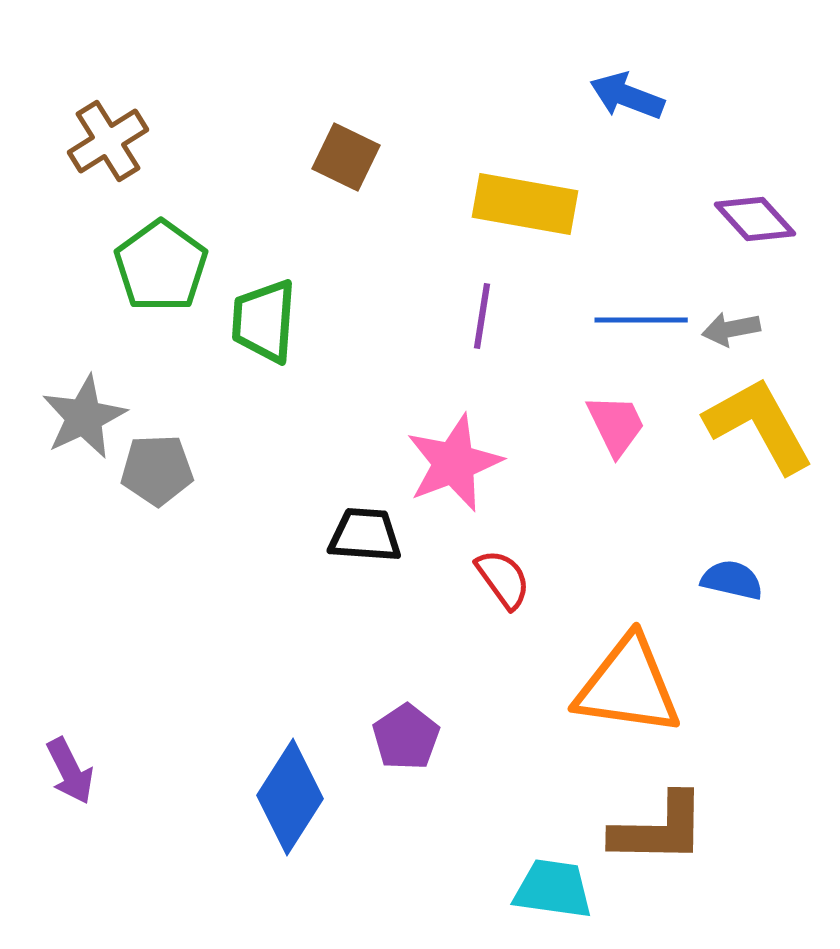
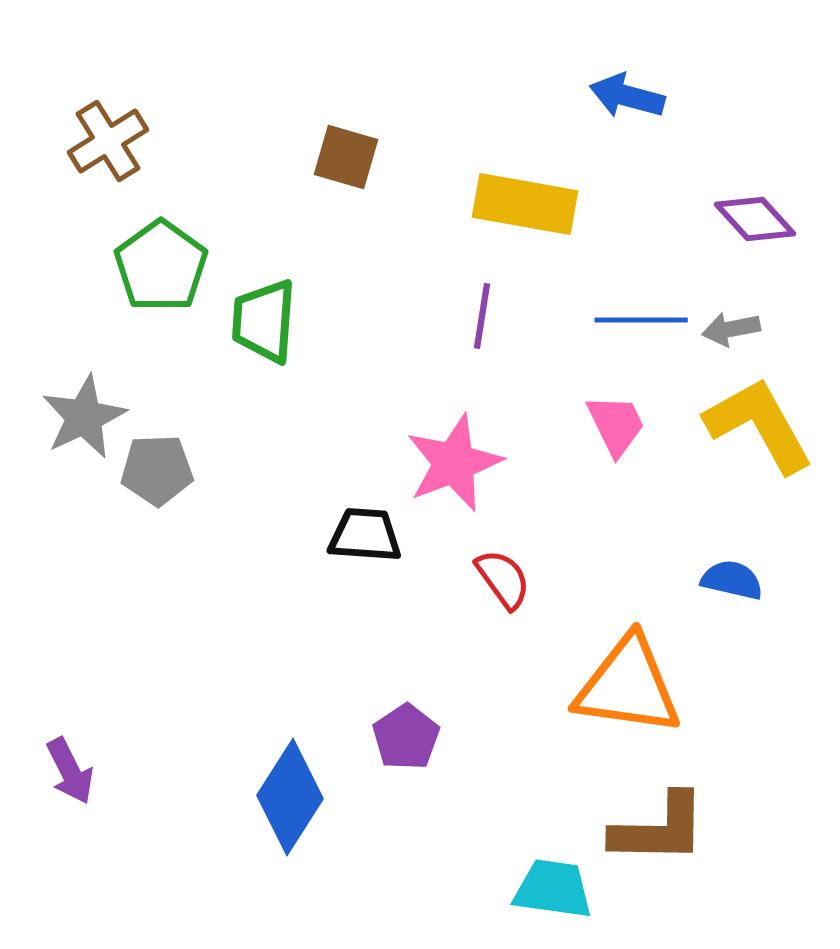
blue arrow: rotated 6 degrees counterclockwise
brown square: rotated 10 degrees counterclockwise
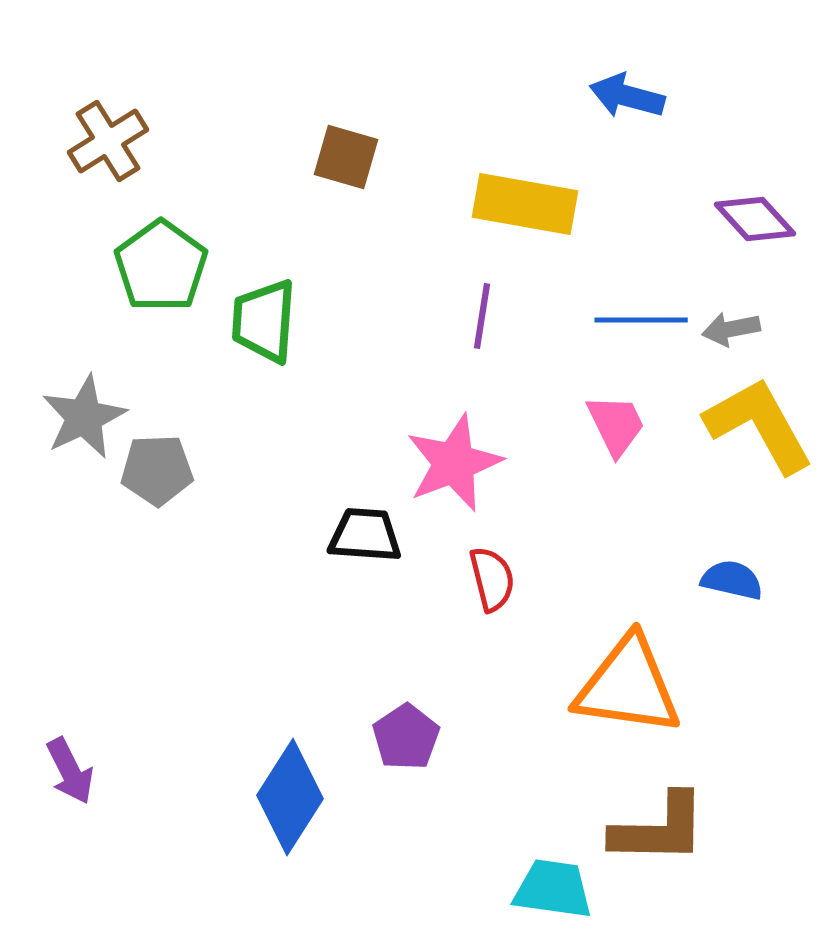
red semicircle: moved 11 px left; rotated 22 degrees clockwise
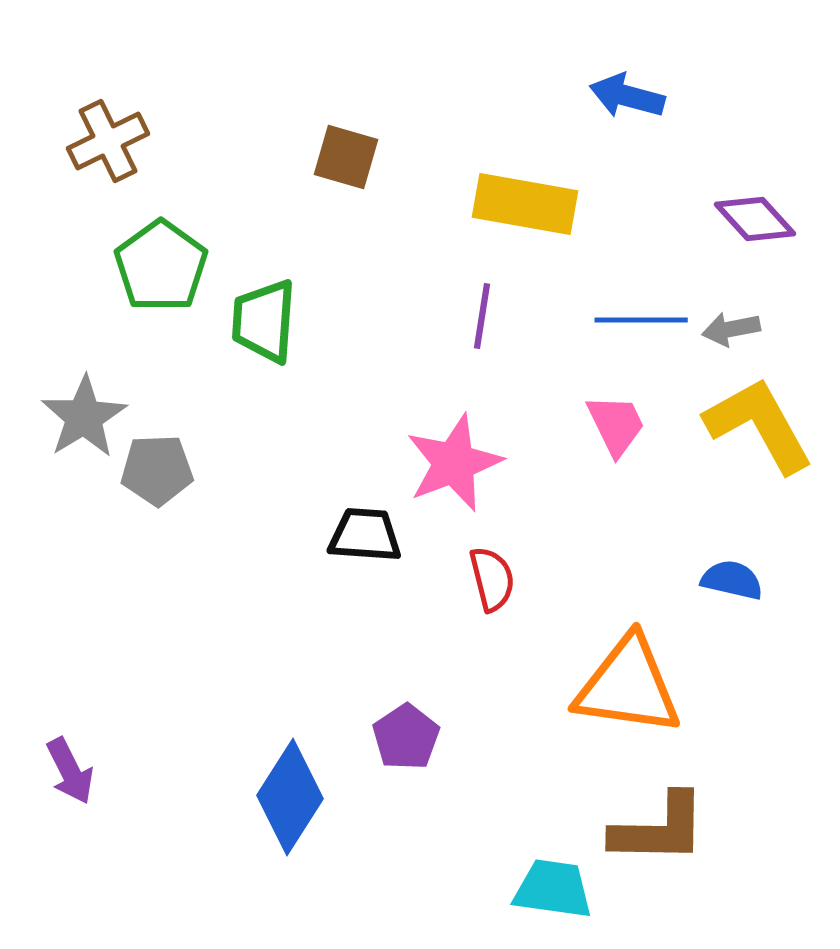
brown cross: rotated 6 degrees clockwise
gray star: rotated 6 degrees counterclockwise
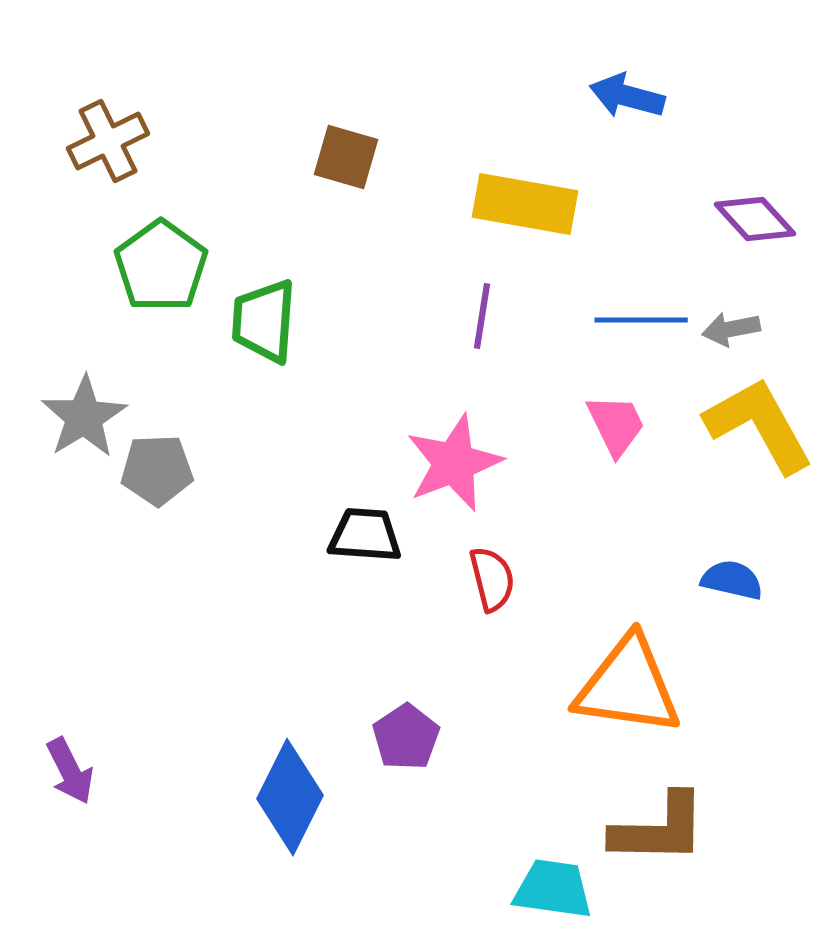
blue diamond: rotated 6 degrees counterclockwise
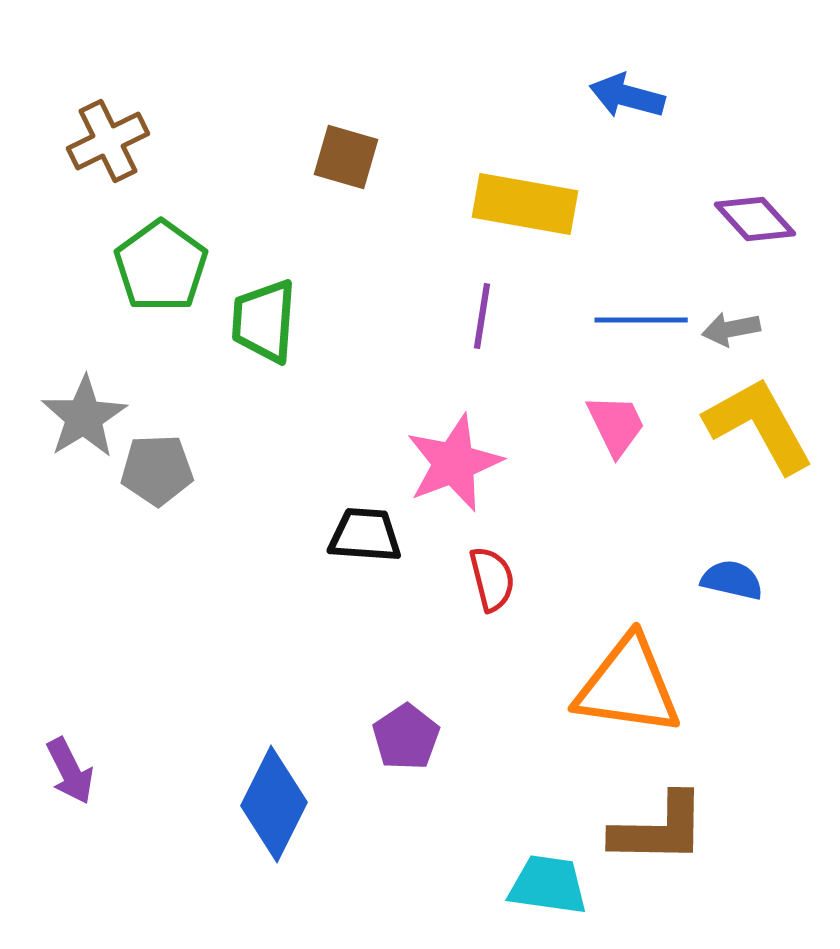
blue diamond: moved 16 px left, 7 px down
cyan trapezoid: moved 5 px left, 4 px up
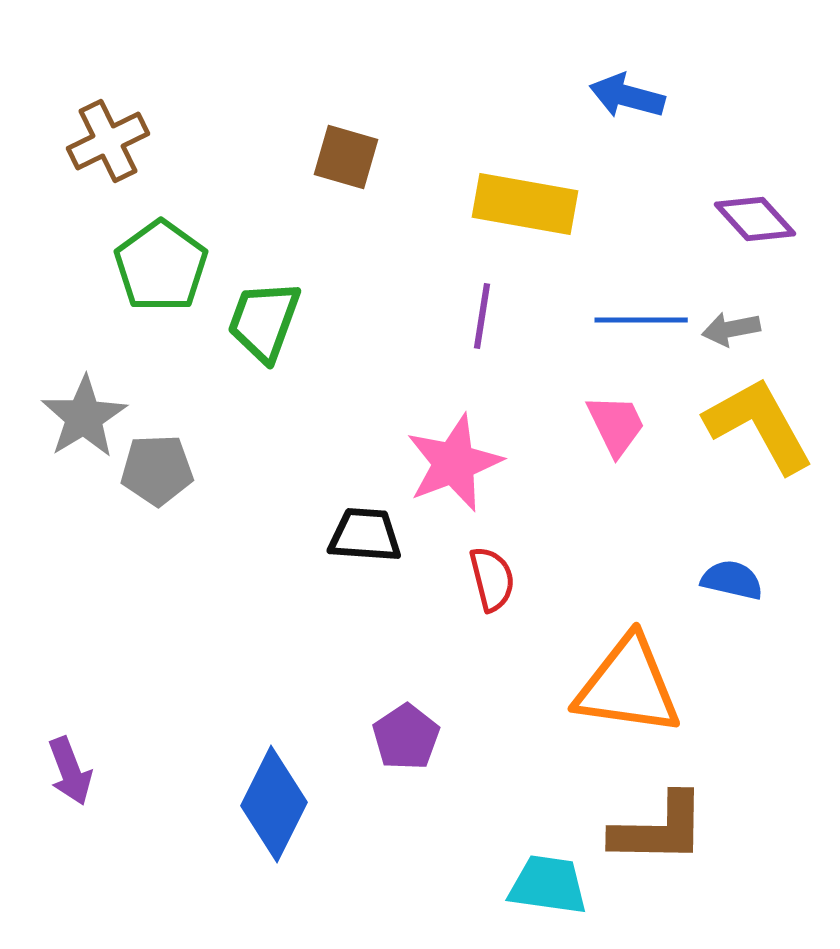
green trapezoid: rotated 16 degrees clockwise
purple arrow: rotated 6 degrees clockwise
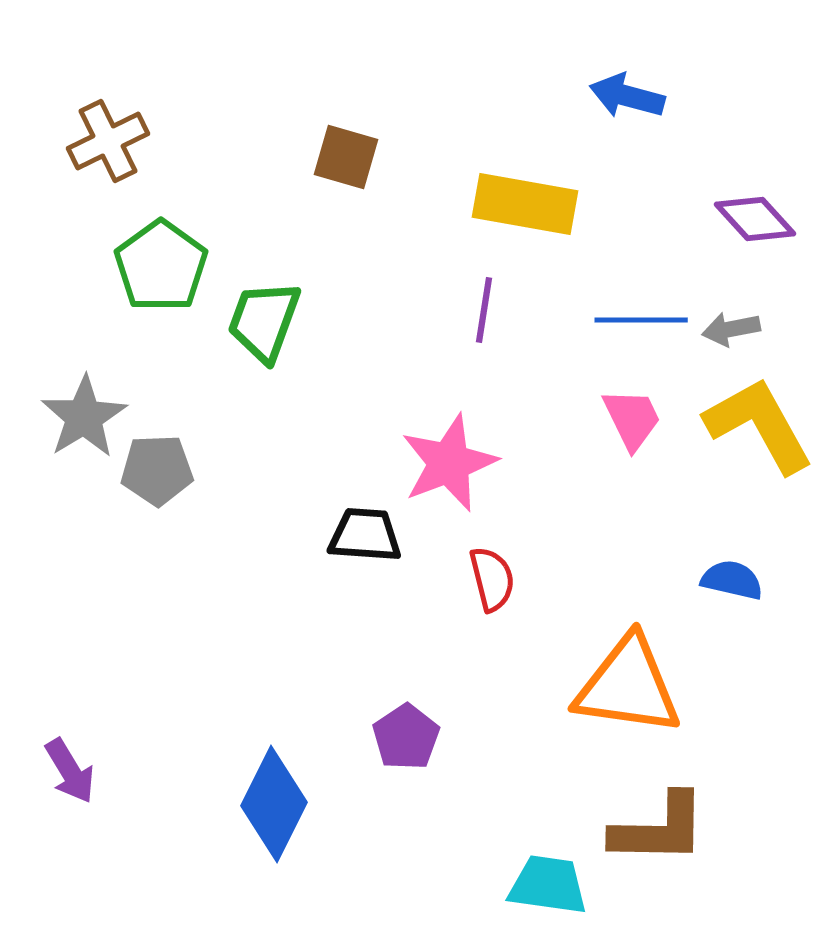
purple line: moved 2 px right, 6 px up
pink trapezoid: moved 16 px right, 6 px up
pink star: moved 5 px left
purple arrow: rotated 10 degrees counterclockwise
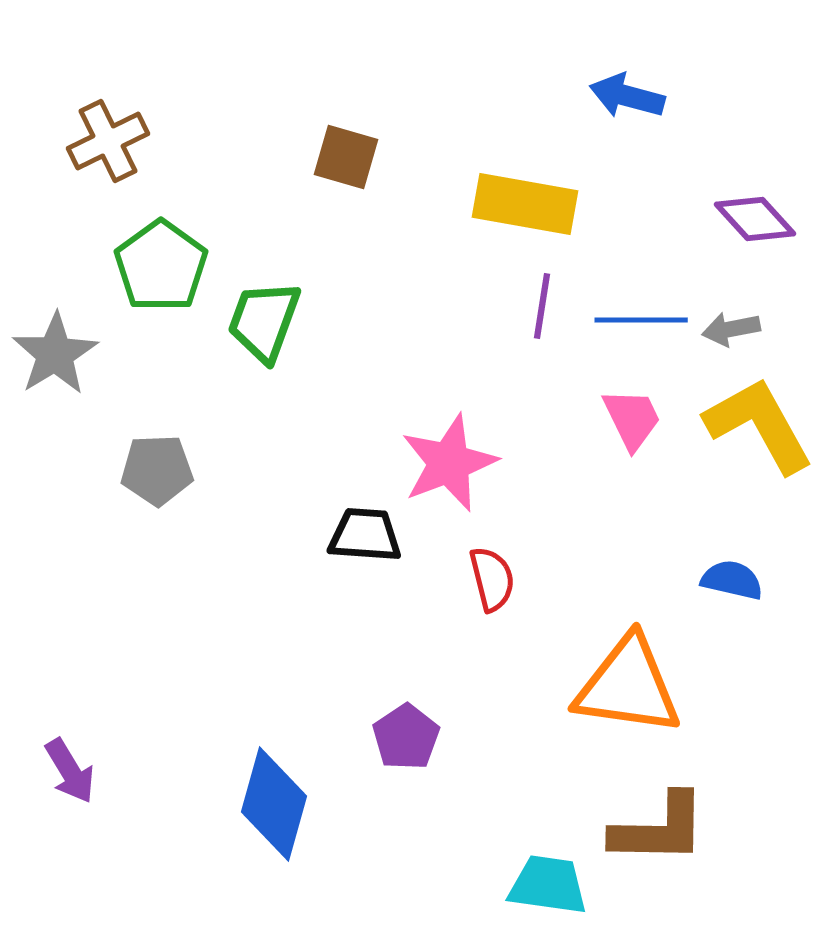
purple line: moved 58 px right, 4 px up
gray star: moved 29 px left, 63 px up
blue diamond: rotated 11 degrees counterclockwise
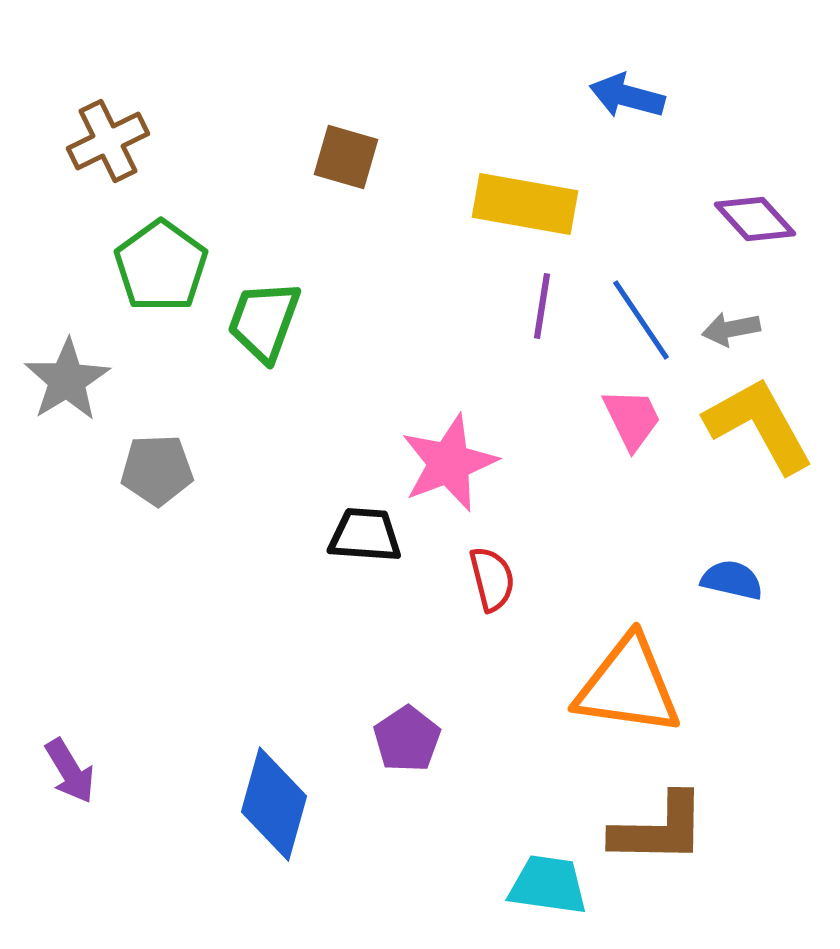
blue line: rotated 56 degrees clockwise
gray star: moved 12 px right, 26 px down
purple pentagon: moved 1 px right, 2 px down
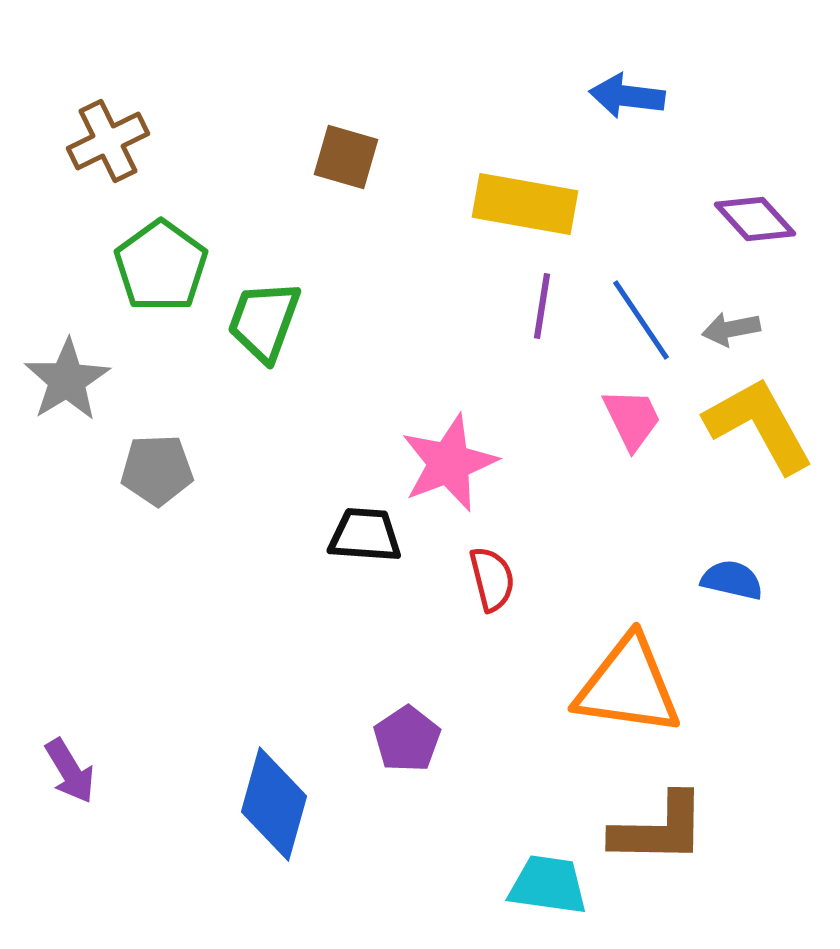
blue arrow: rotated 8 degrees counterclockwise
